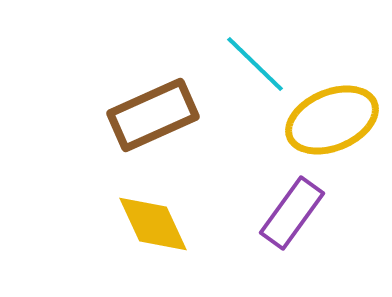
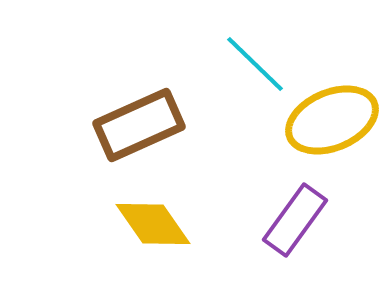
brown rectangle: moved 14 px left, 10 px down
purple rectangle: moved 3 px right, 7 px down
yellow diamond: rotated 10 degrees counterclockwise
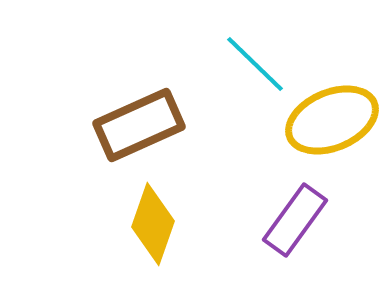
yellow diamond: rotated 54 degrees clockwise
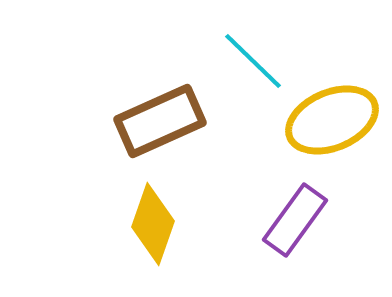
cyan line: moved 2 px left, 3 px up
brown rectangle: moved 21 px right, 4 px up
